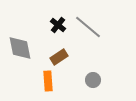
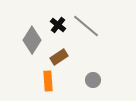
gray line: moved 2 px left, 1 px up
gray diamond: moved 12 px right, 8 px up; rotated 44 degrees clockwise
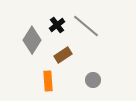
black cross: moved 1 px left; rotated 14 degrees clockwise
brown rectangle: moved 4 px right, 2 px up
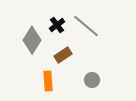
gray circle: moved 1 px left
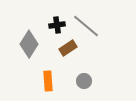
black cross: rotated 28 degrees clockwise
gray diamond: moved 3 px left, 4 px down
brown rectangle: moved 5 px right, 7 px up
gray circle: moved 8 px left, 1 px down
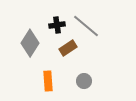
gray diamond: moved 1 px right, 1 px up
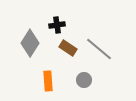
gray line: moved 13 px right, 23 px down
brown rectangle: rotated 66 degrees clockwise
gray circle: moved 1 px up
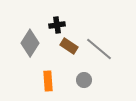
brown rectangle: moved 1 px right, 2 px up
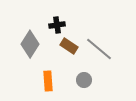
gray diamond: moved 1 px down
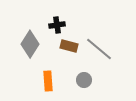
brown rectangle: rotated 18 degrees counterclockwise
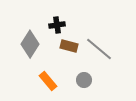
orange rectangle: rotated 36 degrees counterclockwise
